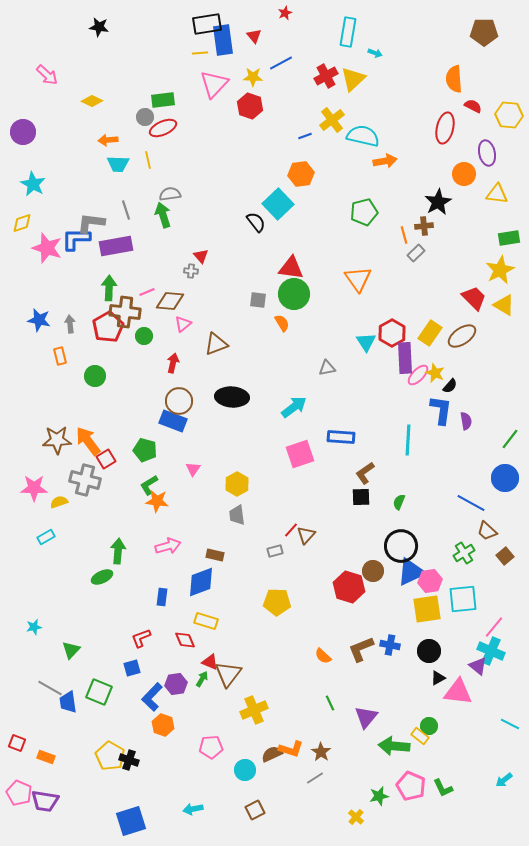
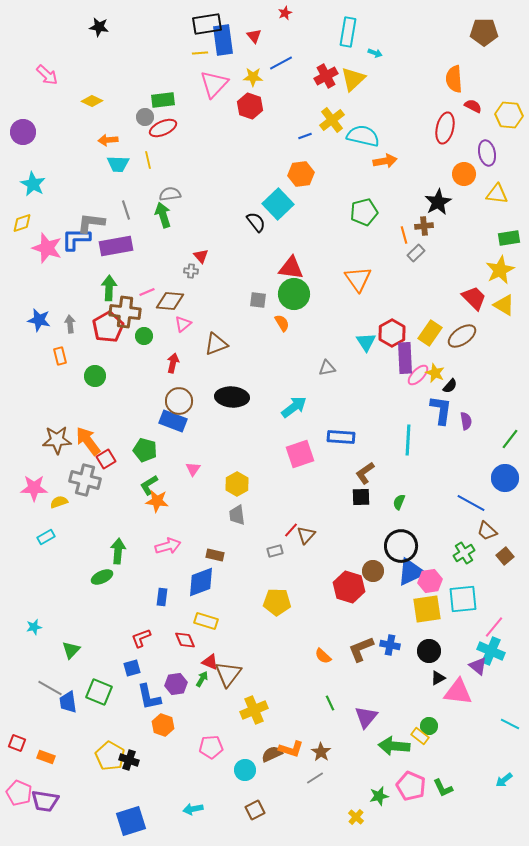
blue L-shape at (152, 697): moved 3 px left; rotated 56 degrees counterclockwise
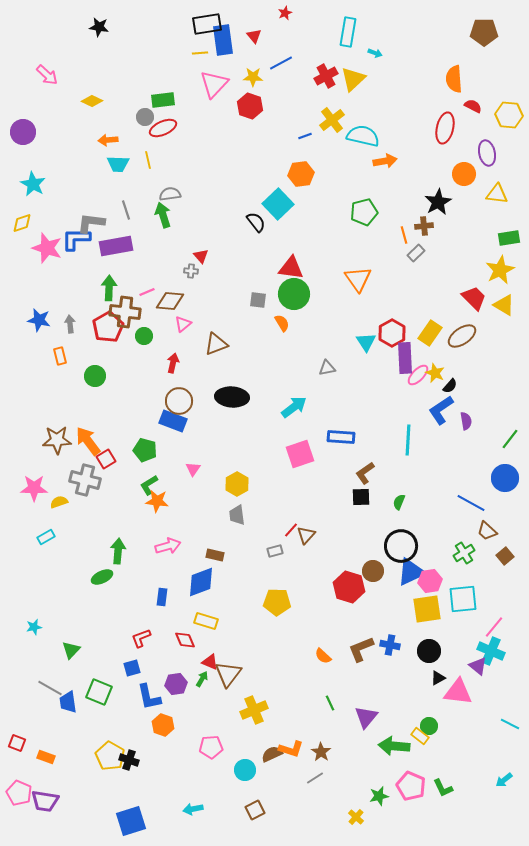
blue L-shape at (441, 410): rotated 132 degrees counterclockwise
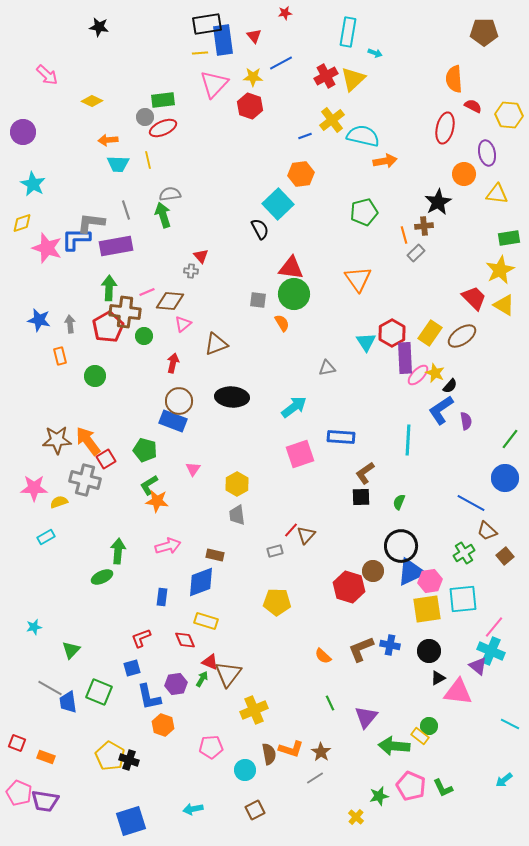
red star at (285, 13): rotated 16 degrees clockwise
black semicircle at (256, 222): moved 4 px right, 7 px down; rotated 10 degrees clockwise
brown semicircle at (272, 754): moved 3 px left; rotated 105 degrees clockwise
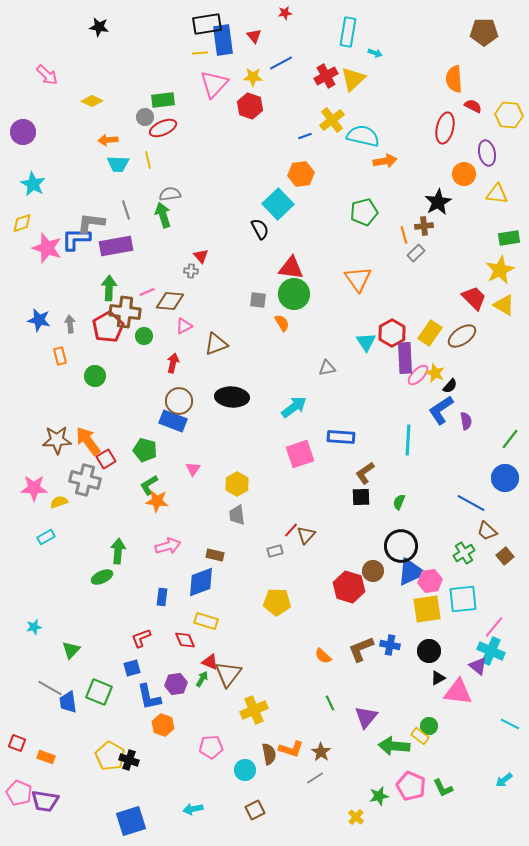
pink triangle at (183, 324): moved 1 px right, 2 px down; rotated 12 degrees clockwise
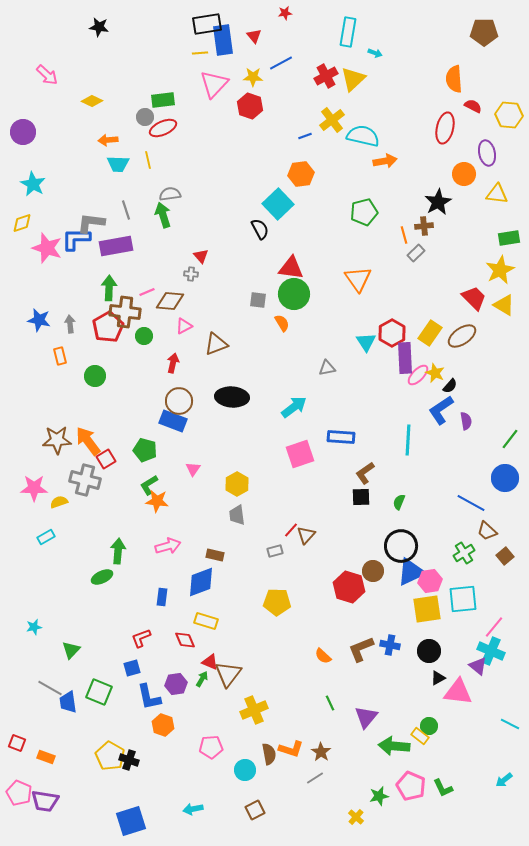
gray cross at (191, 271): moved 3 px down
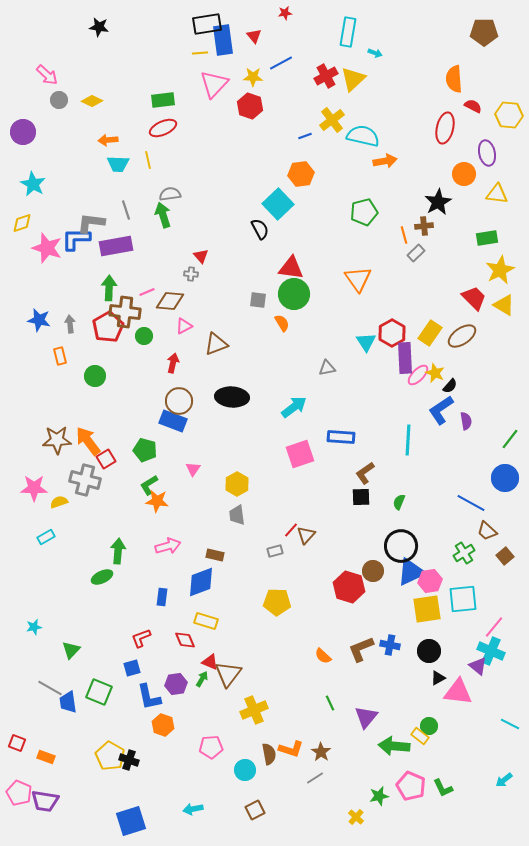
gray circle at (145, 117): moved 86 px left, 17 px up
green rectangle at (509, 238): moved 22 px left
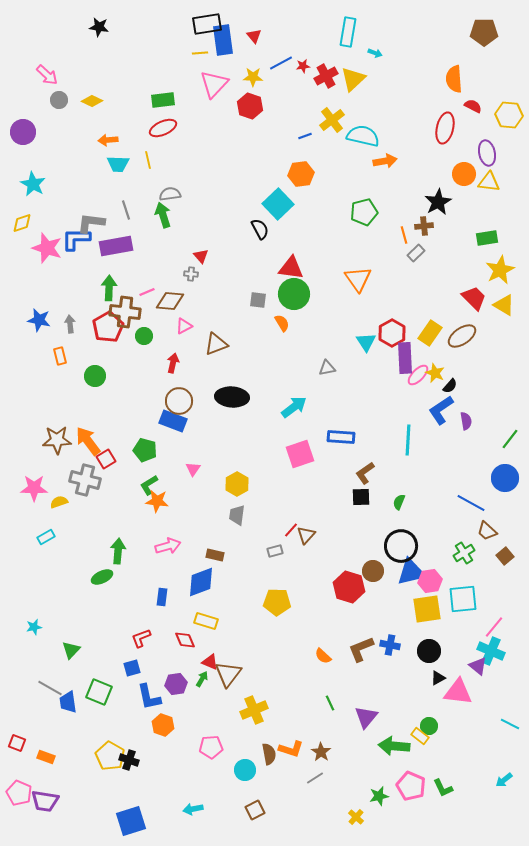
red star at (285, 13): moved 18 px right, 53 px down
yellow triangle at (497, 194): moved 8 px left, 12 px up
gray trapezoid at (237, 515): rotated 15 degrees clockwise
blue triangle at (411, 572): rotated 12 degrees clockwise
